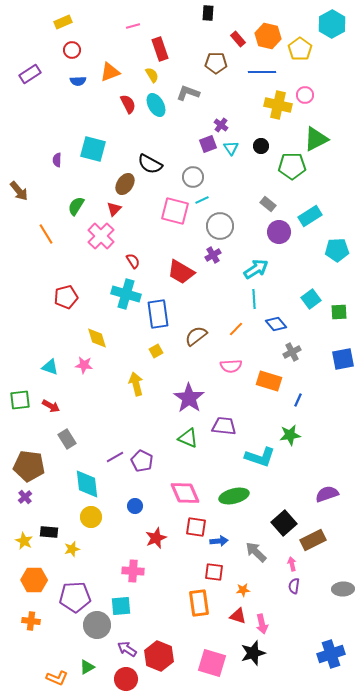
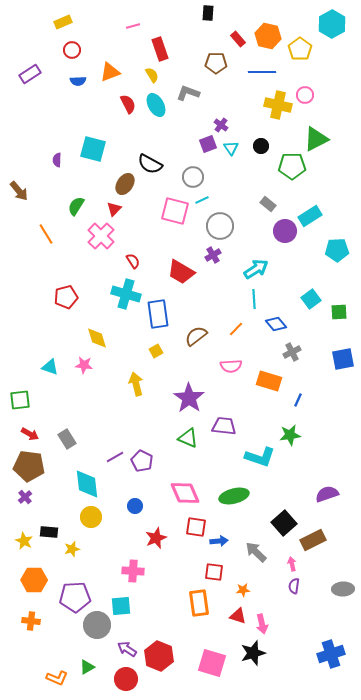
purple circle at (279, 232): moved 6 px right, 1 px up
red arrow at (51, 406): moved 21 px left, 28 px down
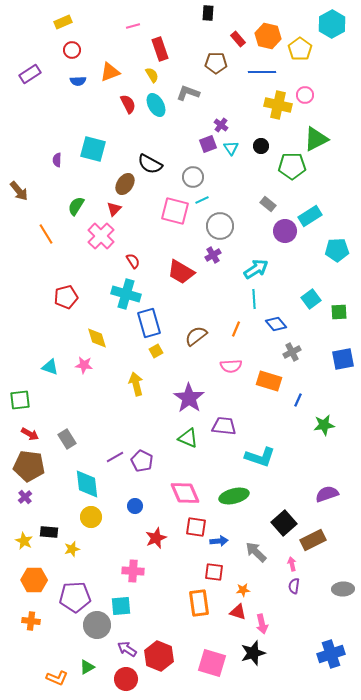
blue rectangle at (158, 314): moved 9 px left, 9 px down; rotated 8 degrees counterclockwise
orange line at (236, 329): rotated 21 degrees counterclockwise
green star at (290, 435): moved 34 px right, 10 px up
red triangle at (238, 616): moved 4 px up
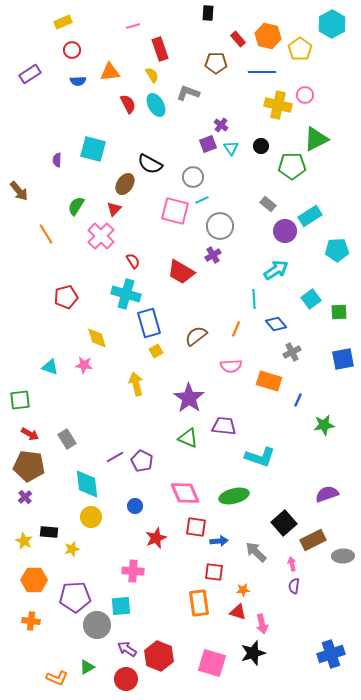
orange triangle at (110, 72): rotated 15 degrees clockwise
cyan arrow at (256, 269): moved 20 px right, 1 px down
gray ellipse at (343, 589): moved 33 px up
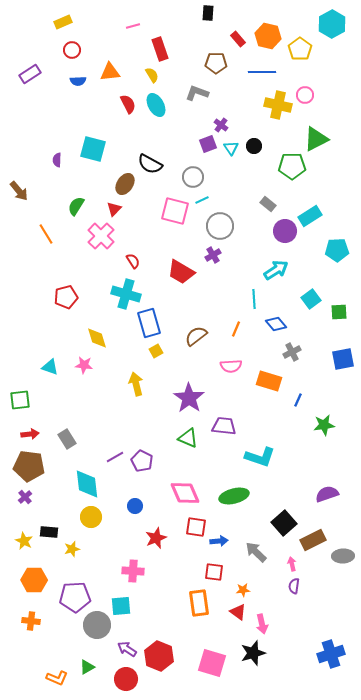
gray L-shape at (188, 93): moved 9 px right
black circle at (261, 146): moved 7 px left
red arrow at (30, 434): rotated 36 degrees counterclockwise
red triangle at (238, 612): rotated 18 degrees clockwise
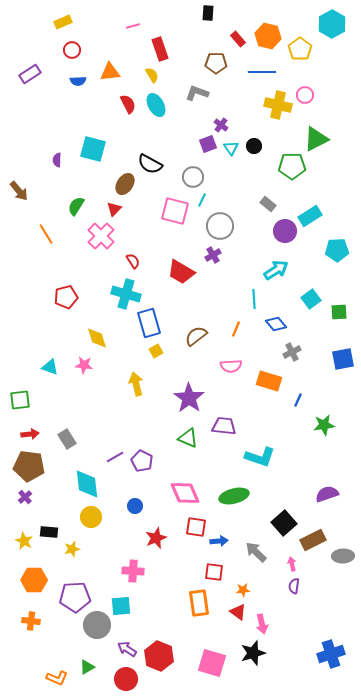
cyan line at (202, 200): rotated 40 degrees counterclockwise
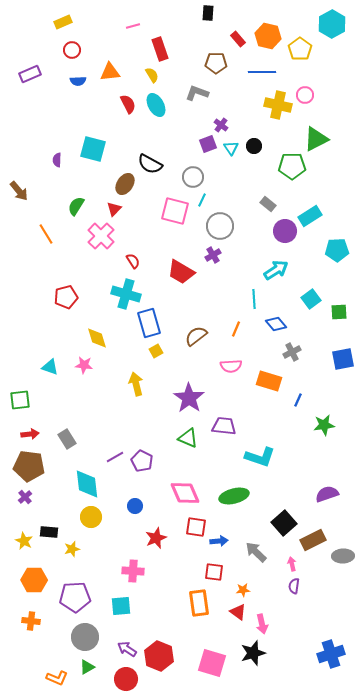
purple rectangle at (30, 74): rotated 10 degrees clockwise
gray circle at (97, 625): moved 12 px left, 12 px down
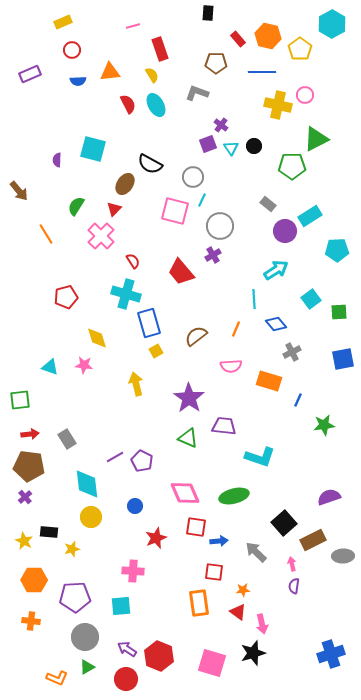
red trapezoid at (181, 272): rotated 20 degrees clockwise
purple semicircle at (327, 494): moved 2 px right, 3 px down
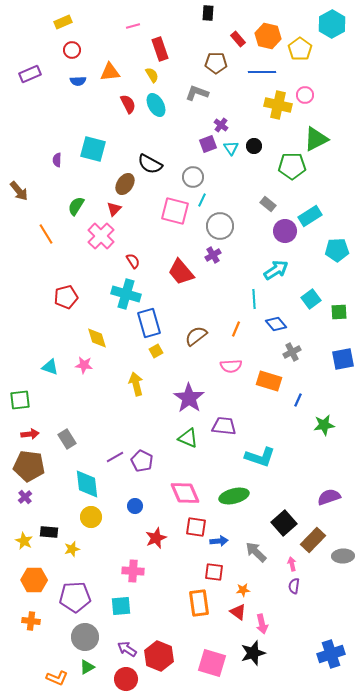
brown rectangle at (313, 540): rotated 20 degrees counterclockwise
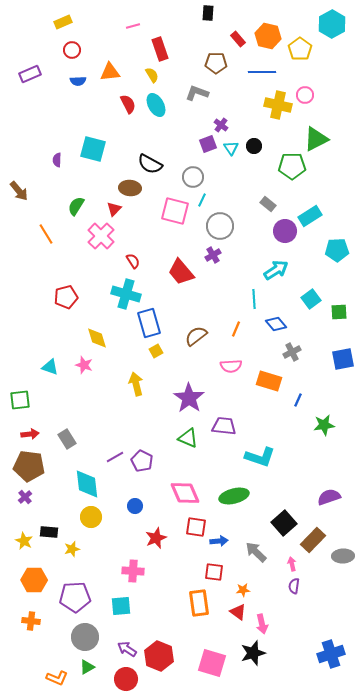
brown ellipse at (125, 184): moved 5 px right, 4 px down; rotated 60 degrees clockwise
pink star at (84, 365): rotated 12 degrees clockwise
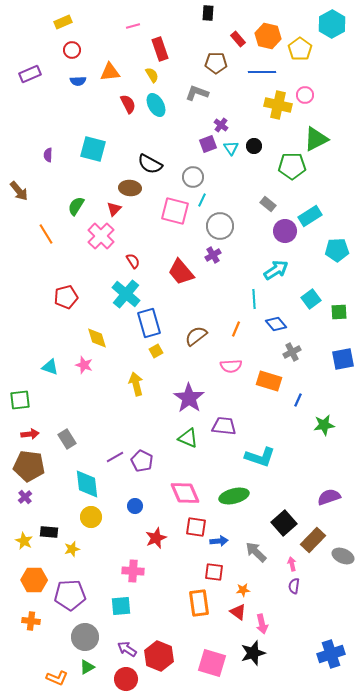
purple semicircle at (57, 160): moved 9 px left, 5 px up
cyan cross at (126, 294): rotated 24 degrees clockwise
gray ellipse at (343, 556): rotated 25 degrees clockwise
purple pentagon at (75, 597): moved 5 px left, 2 px up
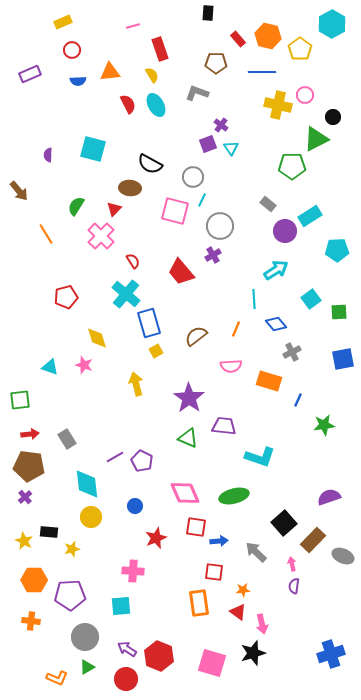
black circle at (254, 146): moved 79 px right, 29 px up
